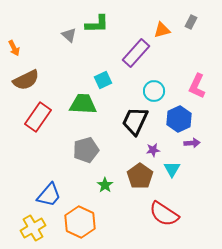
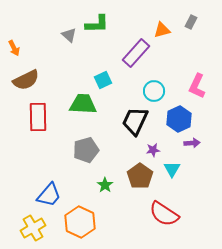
red rectangle: rotated 36 degrees counterclockwise
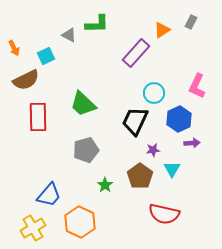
orange triangle: rotated 18 degrees counterclockwise
gray triangle: rotated 14 degrees counterclockwise
cyan square: moved 57 px left, 24 px up
cyan circle: moved 2 px down
green trapezoid: rotated 140 degrees counterclockwise
red semicircle: rotated 20 degrees counterclockwise
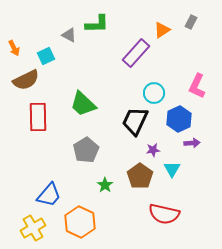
gray pentagon: rotated 15 degrees counterclockwise
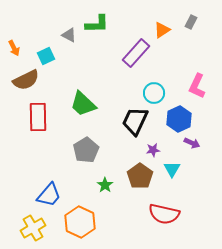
purple arrow: rotated 28 degrees clockwise
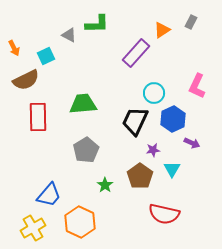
green trapezoid: rotated 132 degrees clockwise
blue hexagon: moved 6 px left
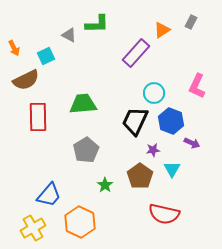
blue hexagon: moved 2 px left, 2 px down; rotated 15 degrees counterclockwise
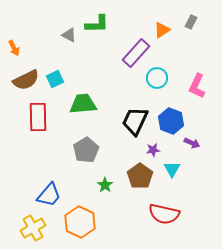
cyan square: moved 9 px right, 23 px down
cyan circle: moved 3 px right, 15 px up
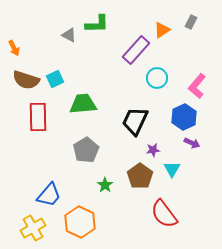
purple rectangle: moved 3 px up
brown semicircle: rotated 44 degrees clockwise
pink L-shape: rotated 15 degrees clockwise
blue hexagon: moved 13 px right, 4 px up; rotated 15 degrees clockwise
red semicircle: rotated 40 degrees clockwise
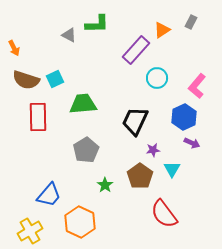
yellow cross: moved 3 px left, 3 px down
